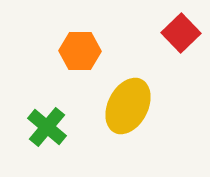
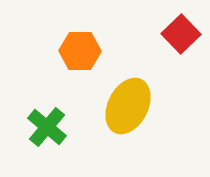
red square: moved 1 px down
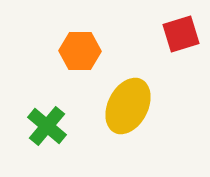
red square: rotated 27 degrees clockwise
green cross: moved 1 px up
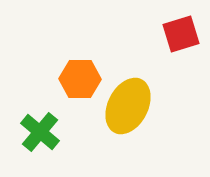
orange hexagon: moved 28 px down
green cross: moved 7 px left, 6 px down
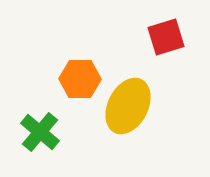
red square: moved 15 px left, 3 px down
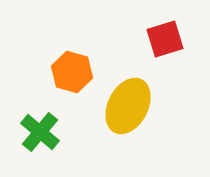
red square: moved 1 px left, 2 px down
orange hexagon: moved 8 px left, 7 px up; rotated 15 degrees clockwise
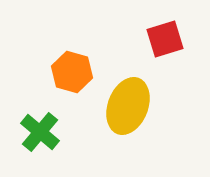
yellow ellipse: rotated 6 degrees counterclockwise
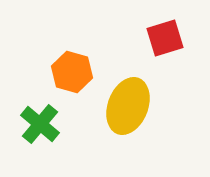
red square: moved 1 px up
green cross: moved 8 px up
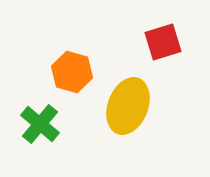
red square: moved 2 px left, 4 px down
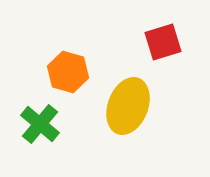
orange hexagon: moved 4 px left
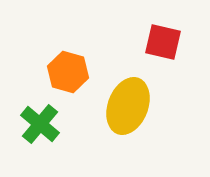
red square: rotated 30 degrees clockwise
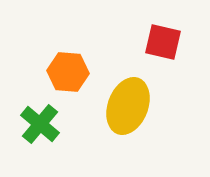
orange hexagon: rotated 12 degrees counterclockwise
